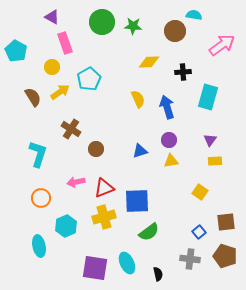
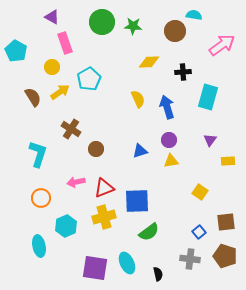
yellow rectangle at (215, 161): moved 13 px right
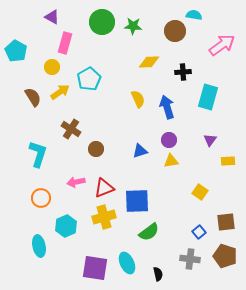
pink rectangle at (65, 43): rotated 35 degrees clockwise
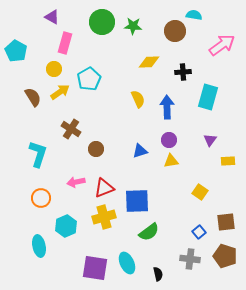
yellow circle at (52, 67): moved 2 px right, 2 px down
blue arrow at (167, 107): rotated 15 degrees clockwise
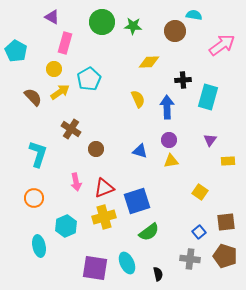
black cross at (183, 72): moved 8 px down
brown semicircle at (33, 97): rotated 12 degrees counterclockwise
blue triangle at (140, 151): rotated 35 degrees clockwise
pink arrow at (76, 182): rotated 90 degrees counterclockwise
orange circle at (41, 198): moved 7 px left
blue square at (137, 201): rotated 16 degrees counterclockwise
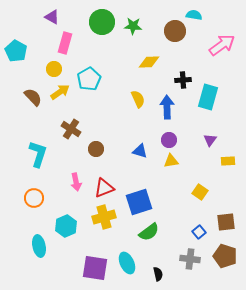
blue square at (137, 201): moved 2 px right, 1 px down
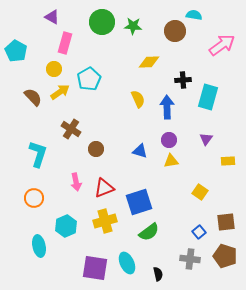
purple triangle at (210, 140): moved 4 px left, 1 px up
yellow cross at (104, 217): moved 1 px right, 4 px down
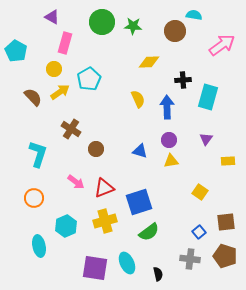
pink arrow at (76, 182): rotated 42 degrees counterclockwise
